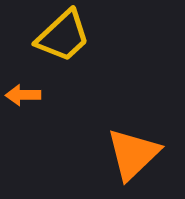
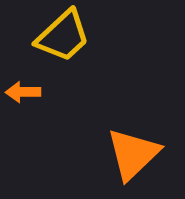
orange arrow: moved 3 px up
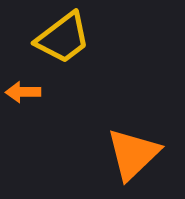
yellow trapezoid: moved 2 px down; rotated 6 degrees clockwise
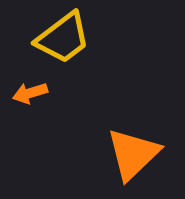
orange arrow: moved 7 px right, 1 px down; rotated 16 degrees counterclockwise
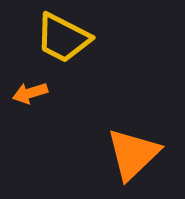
yellow trapezoid: rotated 64 degrees clockwise
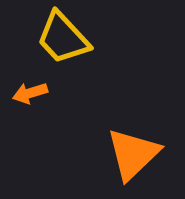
yellow trapezoid: rotated 20 degrees clockwise
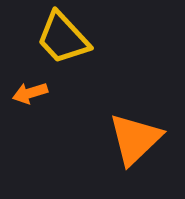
orange triangle: moved 2 px right, 15 px up
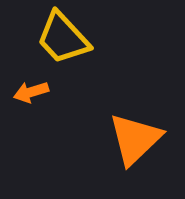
orange arrow: moved 1 px right, 1 px up
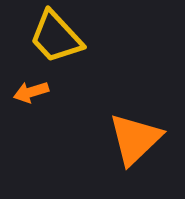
yellow trapezoid: moved 7 px left, 1 px up
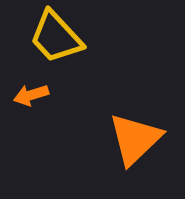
orange arrow: moved 3 px down
